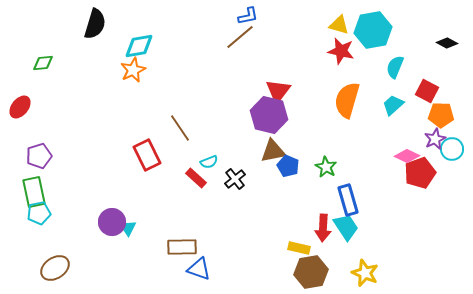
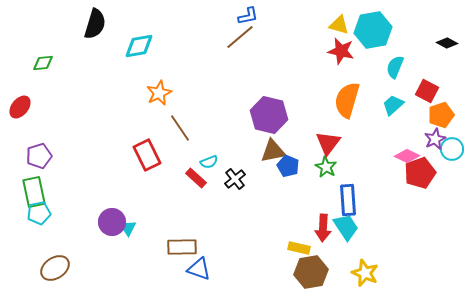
orange star at (133, 70): moved 26 px right, 23 px down
red triangle at (278, 91): moved 50 px right, 52 px down
orange pentagon at (441, 115): rotated 20 degrees counterclockwise
blue rectangle at (348, 200): rotated 12 degrees clockwise
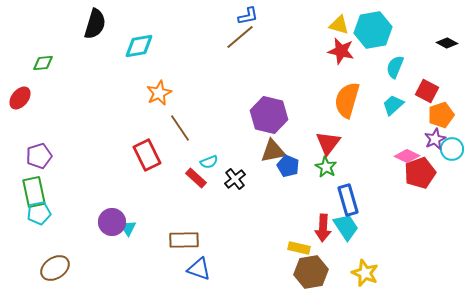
red ellipse at (20, 107): moved 9 px up
blue rectangle at (348, 200): rotated 12 degrees counterclockwise
brown rectangle at (182, 247): moved 2 px right, 7 px up
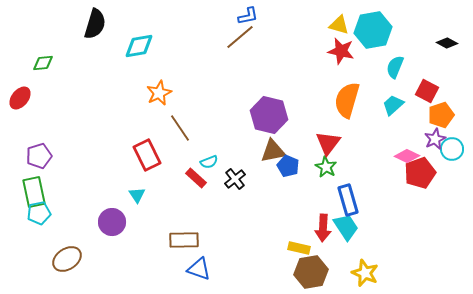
cyan triangle at (128, 228): moved 9 px right, 33 px up
brown ellipse at (55, 268): moved 12 px right, 9 px up
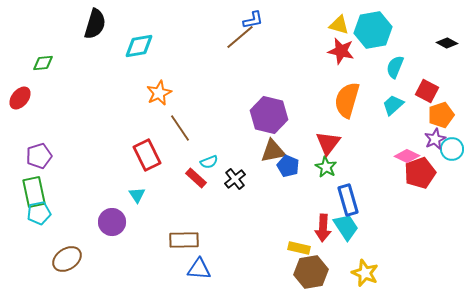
blue L-shape at (248, 16): moved 5 px right, 4 px down
blue triangle at (199, 269): rotated 15 degrees counterclockwise
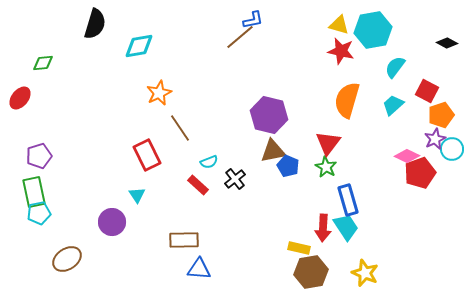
cyan semicircle at (395, 67): rotated 15 degrees clockwise
red rectangle at (196, 178): moved 2 px right, 7 px down
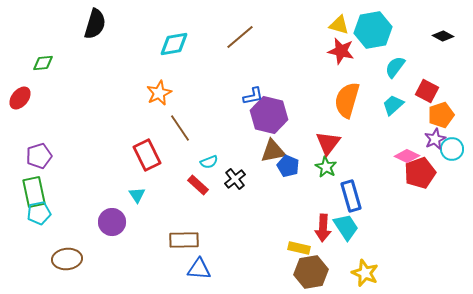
blue L-shape at (253, 20): moved 76 px down
black diamond at (447, 43): moved 4 px left, 7 px up
cyan diamond at (139, 46): moved 35 px right, 2 px up
blue rectangle at (348, 200): moved 3 px right, 4 px up
brown ellipse at (67, 259): rotated 28 degrees clockwise
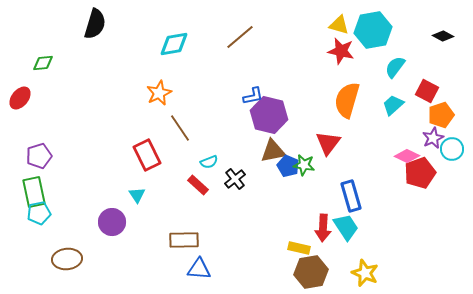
purple star at (435, 139): moved 2 px left, 1 px up
green star at (326, 167): moved 22 px left, 2 px up; rotated 20 degrees counterclockwise
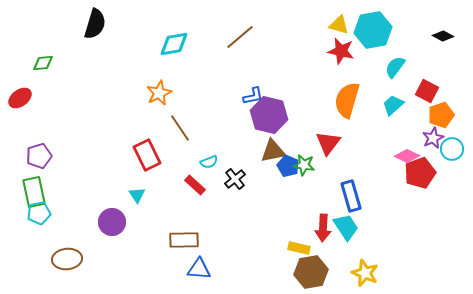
red ellipse at (20, 98): rotated 15 degrees clockwise
red rectangle at (198, 185): moved 3 px left
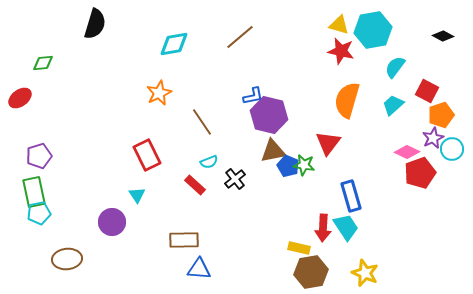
brown line at (180, 128): moved 22 px right, 6 px up
pink diamond at (407, 156): moved 4 px up
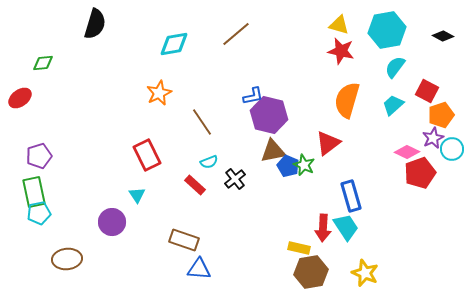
cyan hexagon at (373, 30): moved 14 px right
brown line at (240, 37): moved 4 px left, 3 px up
red triangle at (328, 143): rotated 16 degrees clockwise
green star at (304, 165): rotated 15 degrees clockwise
brown rectangle at (184, 240): rotated 20 degrees clockwise
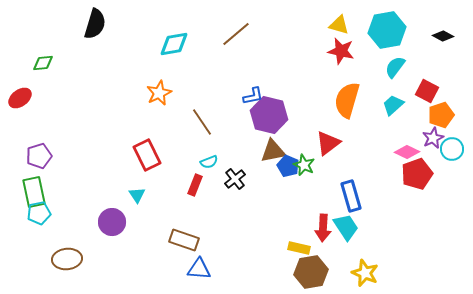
red pentagon at (420, 173): moved 3 px left, 1 px down
red rectangle at (195, 185): rotated 70 degrees clockwise
